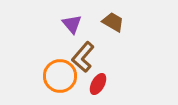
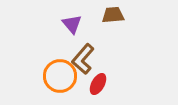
brown trapezoid: moved 7 px up; rotated 35 degrees counterclockwise
brown L-shape: moved 2 px down
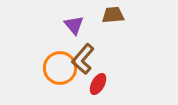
purple triangle: moved 2 px right, 1 px down
orange circle: moved 8 px up
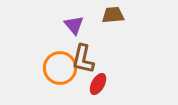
brown L-shape: rotated 28 degrees counterclockwise
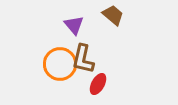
brown trapezoid: rotated 45 degrees clockwise
orange circle: moved 4 px up
